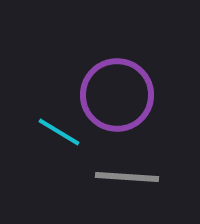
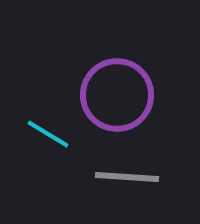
cyan line: moved 11 px left, 2 px down
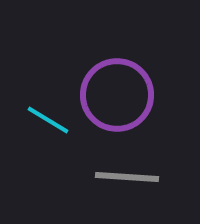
cyan line: moved 14 px up
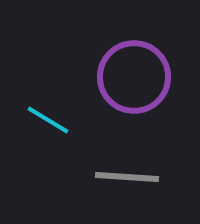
purple circle: moved 17 px right, 18 px up
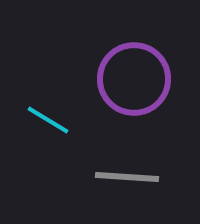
purple circle: moved 2 px down
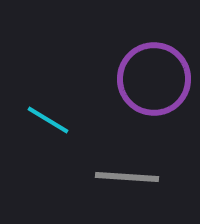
purple circle: moved 20 px right
